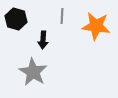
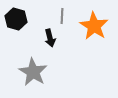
orange star: moved 2 px left; rotated 24 degrees clockwise
black arrow: moved 7 px right, 2 px up; rotated 18 degrees counterclockwise
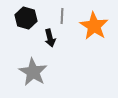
black hexagon: moved 10 px right, 1 px up
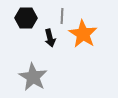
black hexagon: rotated 15 degrees counterclockwise
orange star: moved 11 px left, 8 px down
gray star: moved 5 px down
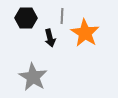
orange star: moved 2 px right, 1 px up
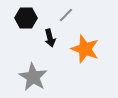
gray line: moved 4 px right, 1 px up; rotated 42 degrees clockwise
orange star: moved 16 px down; rotated 12 degrees counterclockwise
